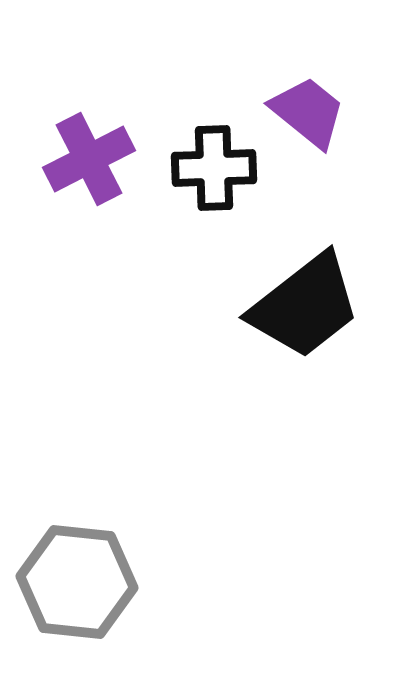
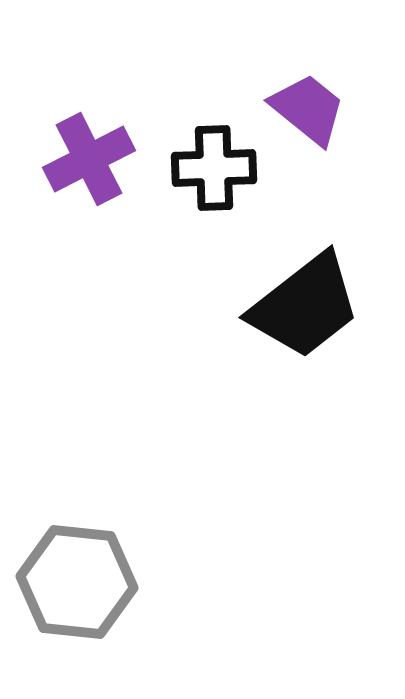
purple trapezoid: moved 3 px up
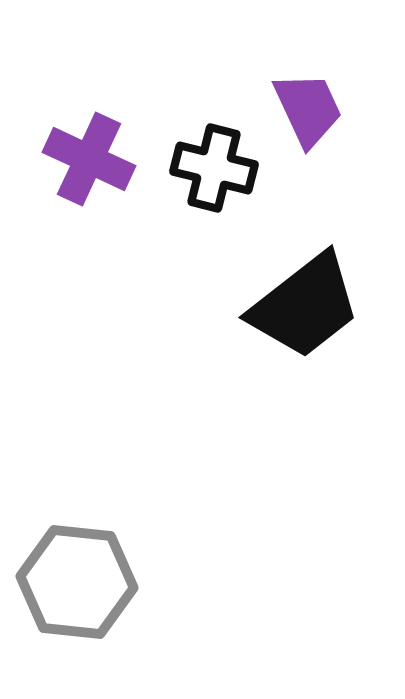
purple trapezoid: rotated 26 degrees clockwise
purple cross: rotated 38 degrees counterclockwise
black cross: rotated 16 degrees clockwise
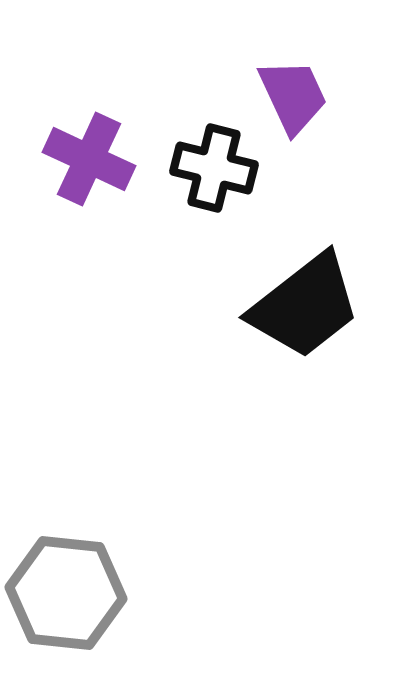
purple trapezoid: moved 15 px left, 13 px up
gray hexagon: moved 11 px left, 11 px down
